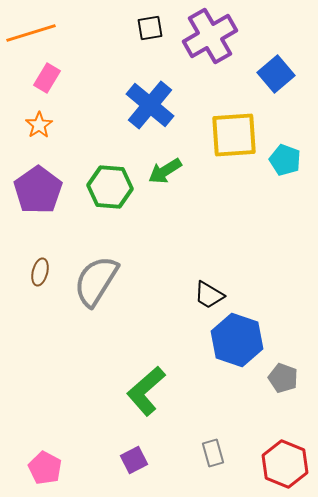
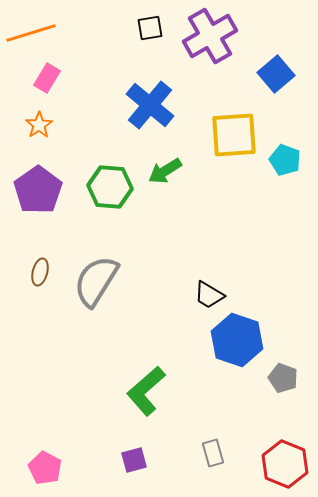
purple square: rotated 12 degrees clockwise
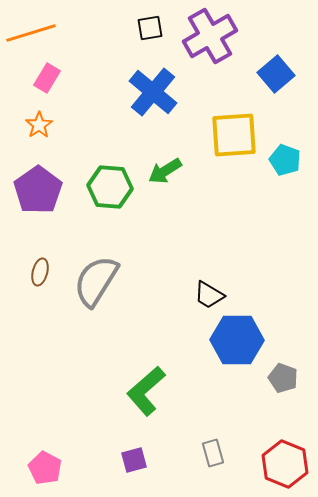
blue cross: moved 3 px right, 13 px up
blue hexagon: rotated 18 degrees counterclockwise
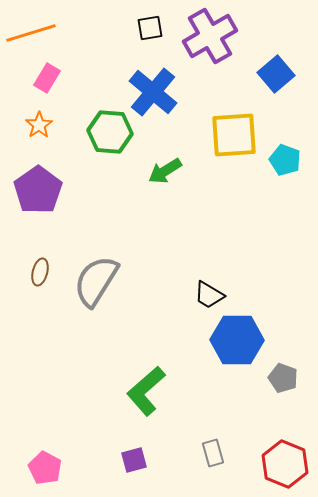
green hexagon: moved 55 px up
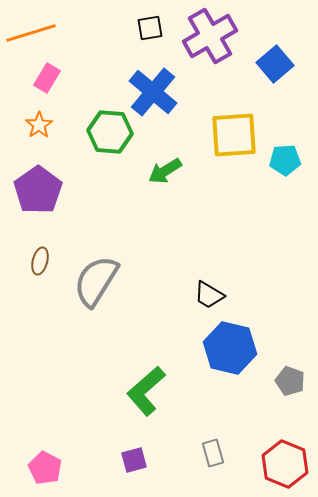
blue square: moved 1 px left, 10 px up
cyan pentagon: rotated 24 degrees counterclockwise
brown ellipse: moved 11 px up
blue hexagon: moved 7 px left, 8 px down; rotated 12 degrees clockwise
gray pentagon: moved 7 px right, 3 px down
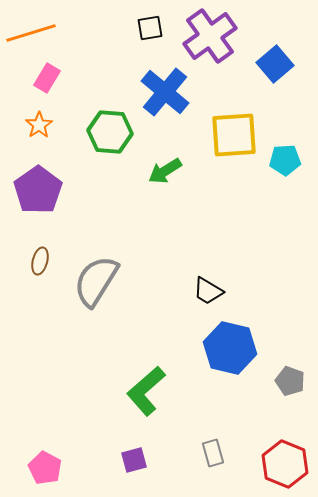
purple cross: rotated 6 degrees counterclockwise
blue cross: moved 12 px right
black trapezoid: moved 1 px left, 4 px up
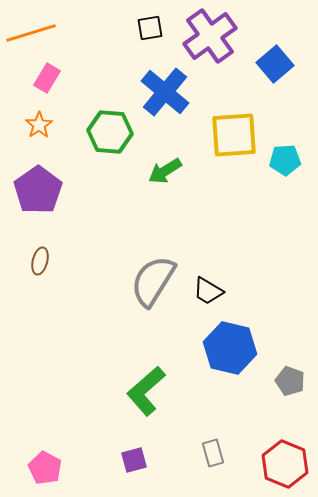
gray semicircle: moved 57 px right
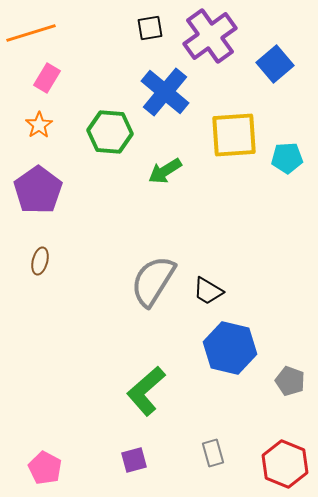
cyan pentagon: moved 2 px right, 2 px up
